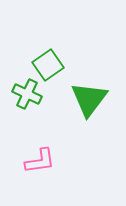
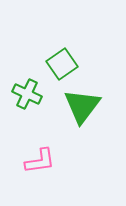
green square: moved 14 px right, 1 px up
green triangle: moved 7 px left, 7 px down
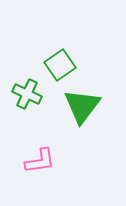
green square: moved 2 px left, 1 px down
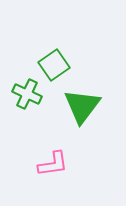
green square: moved 6 px left
pink L-shape: moved 13 px right, 3 px down
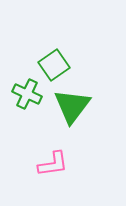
green triangle: moved 10 px left
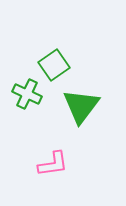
green triangle: moved 9 px right
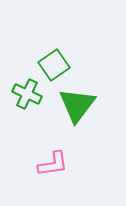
green triangle: moved 4 px left, 1 px up
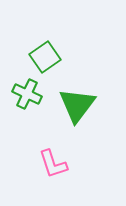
green square: moved 9 px left, 8 px up
pink L-shape: rotated 80 degrees clockwise
